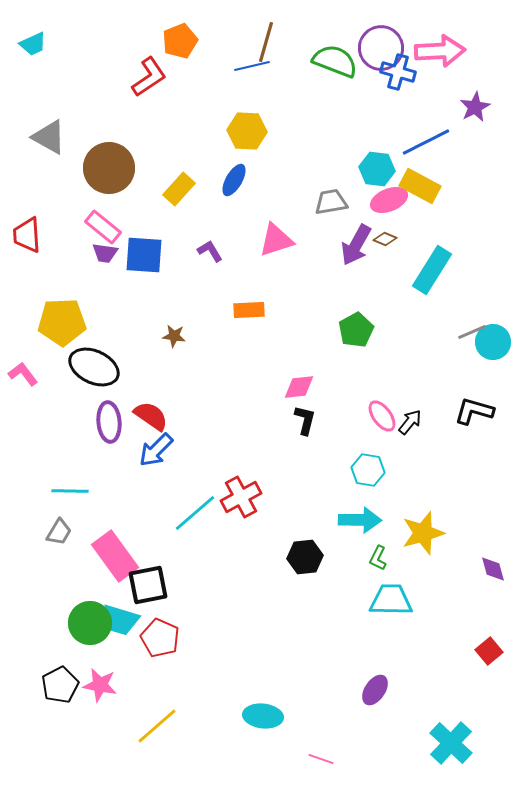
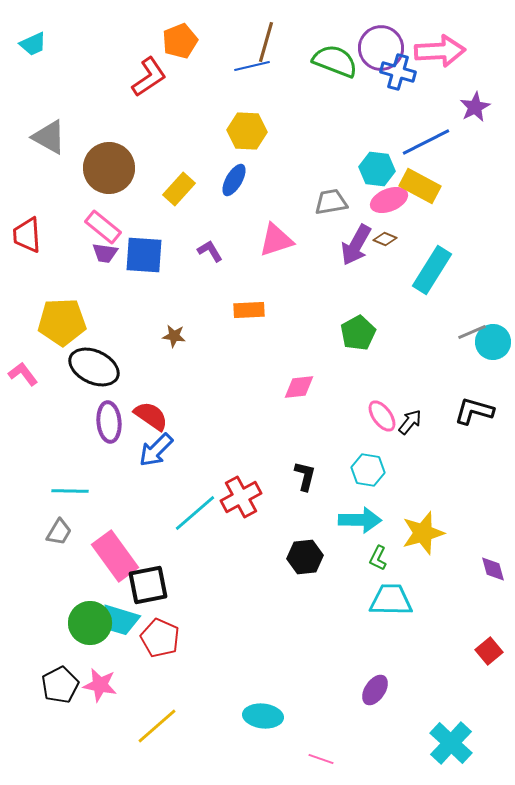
green pentagon at (356, 330): moved 2 px right, 3 px down
black L-shape at (305, 420): moved 56 px down
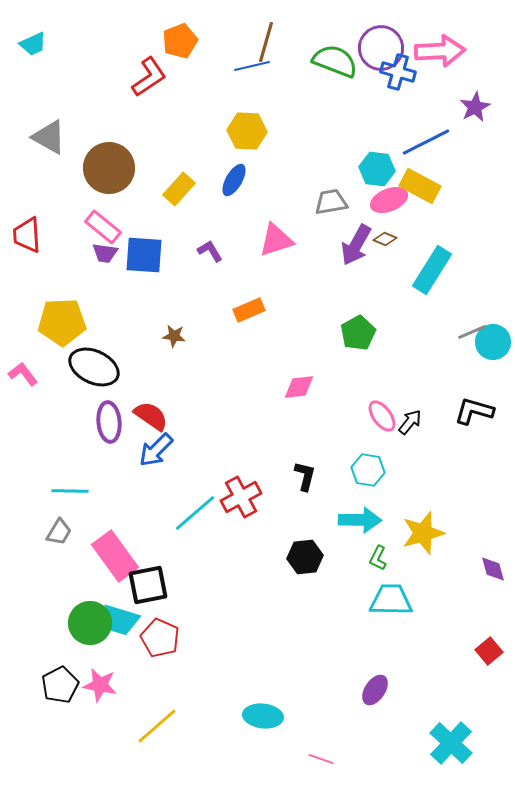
orange rectangle at (249, 310): rotated 20 degrees counterclockwise
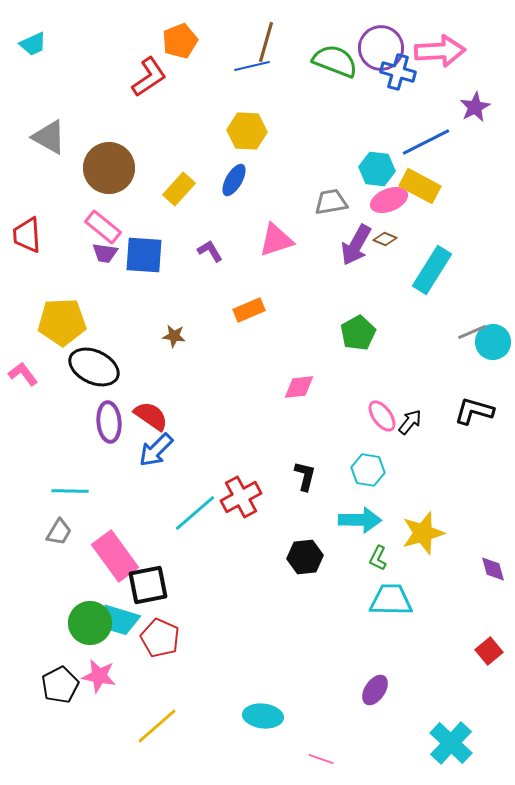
pink star at (100, 685): moved 1 px left, 9 px up
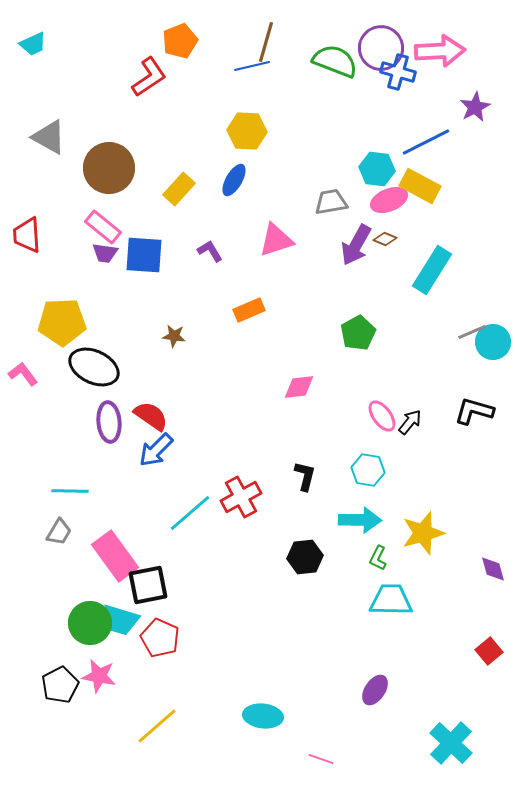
cyan line at (195, 513): moved 5 px left
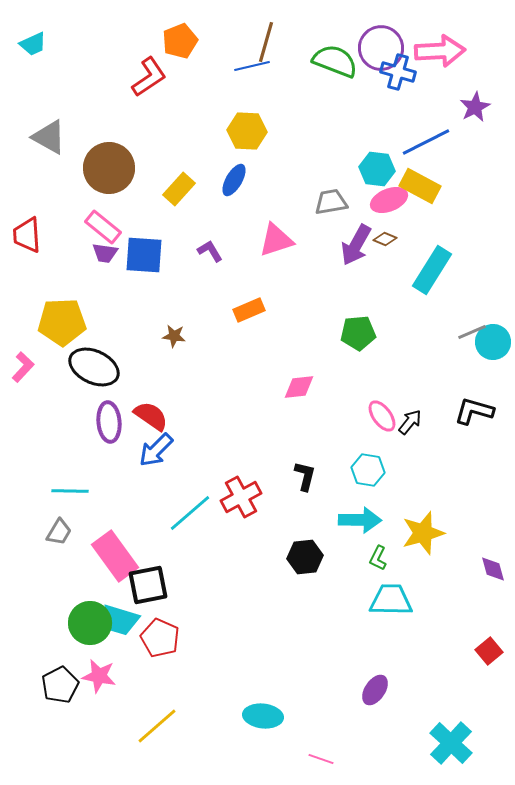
green pentagon at (358, 333): rotated 24 degrees clockwise
pink L-shape at (23, 374): moved 7 px up; rotated 80 degrees clockwise
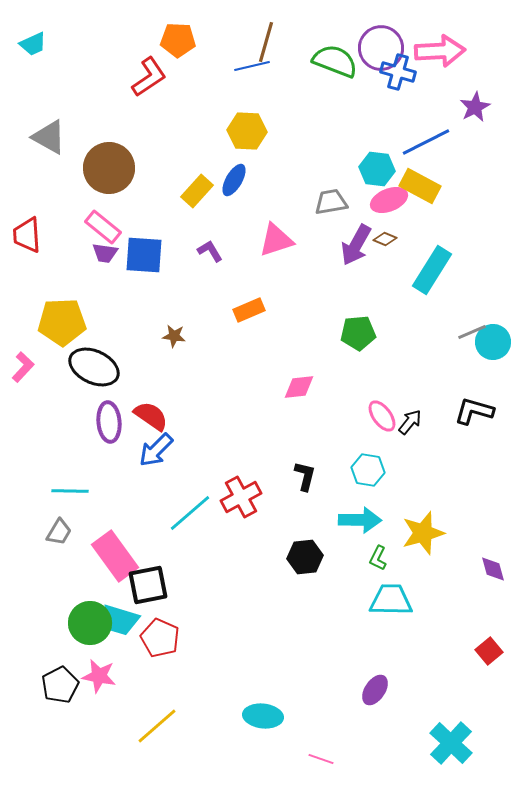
orange pentagon at (180, 41): moved 2 px left, 1 px up; rotated 24 degrees clockwise
yellow rectangle at (179, 189): moved 18 px right, 2 px down
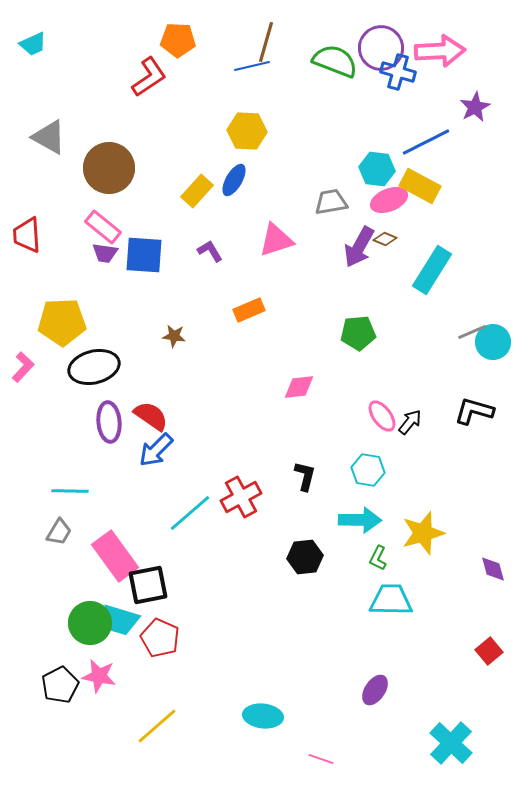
purple arrow at (356, 245): moved 3 px right, 2 px down
black ellipse at (94, 367): rotated 39 degrees counterclockwise
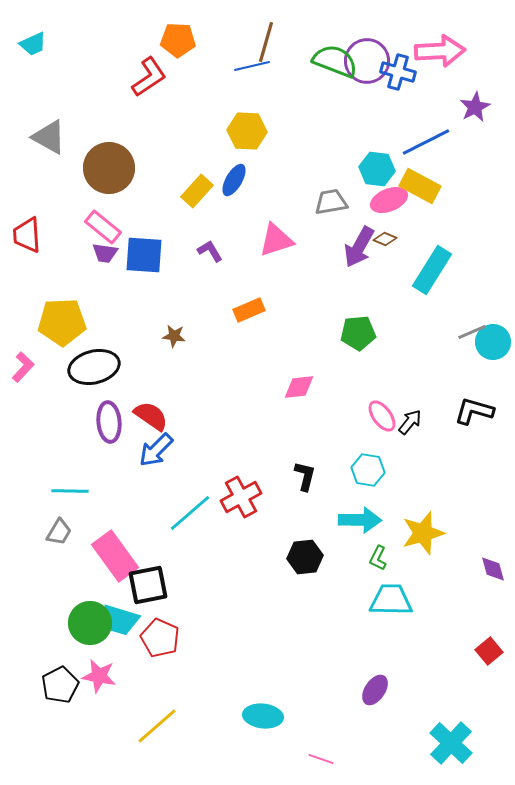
purple circle at (381, 48): moved 14 px left, 13 px down
